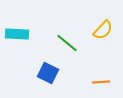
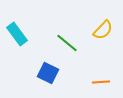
cyan rectangle: rotated 50 degrees clockwise
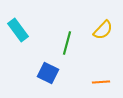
cyan rectangle: moved 1 px right, 4 px up
green line: rotated 65 degrees clockwise
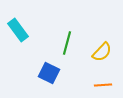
yellow semicircle: moved 1 px left, 22 px down
blue square: moved 1 px right
orange line: moved 2 px right, 3 px down
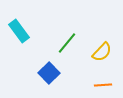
cyan rectangle: moved 1 px right, 1 px down
green line: rotated 25 degrees clockwise
blue square: rotated 20 degrees clockwise
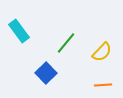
green line: moved 1 px left
blue square: moved 3 px left
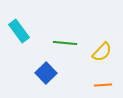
green line: moved 1 px left; rotated 55 degrees clockwise
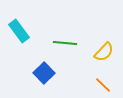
yellow semicircle: moved 2 px right
blue square: moved 2 px left
orange line: rotated 48 degrees clockwise
